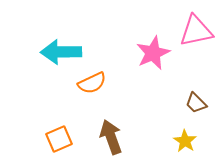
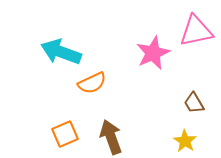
cyan arrow: rotated 21 degrees clockwise
brown trapezoid: moved 2 px left; rotated 15 degrees clockwise
orange square: moved 6 px right, 5 px up
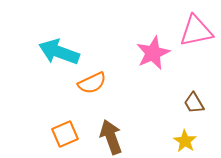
cyan arrow: moved 2 px left
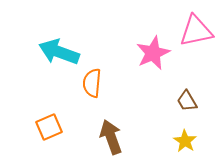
orange semicircle: rotated 120 degrees clockwise
brown trapezoid: moved 7 px left, 2 px up
orange square: moved 16 px left, 7 px up
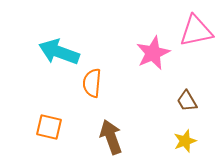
orange square: rotated 36 degrees clockwise
yellow star: rotated 20 degrees clockwise
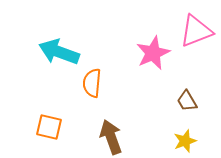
pink triangle: rotated 9 degrees counterclockwise
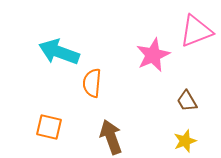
pink star: moved 2 px down
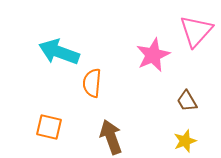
pink triangle: rotated 27 degrees counterclockwise
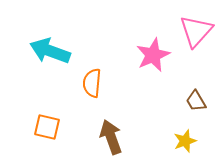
cyan arrow: moved 9 px left, 1 px up
brown trapezoid: moved 9 px right
orange square: moved 2 px left
